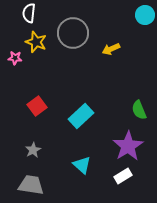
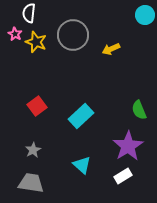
gray circle: moved 2 px down
pink star: moved 24 px up; rotated 24 degrees clockwise
gray trapezoid: moved 2 px up
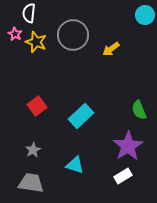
yellow arrow: rotated 12 degrees counterclockwise
cyan triangle: moved 7 px left; rotated 24 degrees counterclockwise
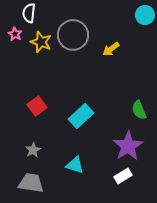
yellow star: moved 5 px right
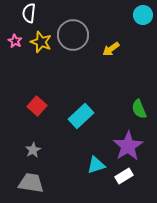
cyan circle: moved 2 px left
pink star: moved 7 px down
red square: rotated 12 degrees counterclockwise
green semicircle: moved 1 px up
cyan triangle: moved 21 px right; rotated 36 degrees counterclockwise
white rectangle: moved 1 px right
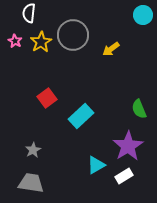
yellow star: rotated 20 degrees clockwise
red square: moved 10 px right, 8 px up; rotated 12 degrees clockwise
cyan triangle: rotated 12 degrees counterclockwise
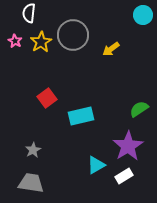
green semicircle: rotated 78 degrees clockwise
cyan rectangle: rotated 30 degrees clockwise
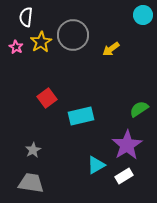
white semicircle: moved 3 px left, 4 px down
pink star: moved 1 px right, 6 px down
purple star: moved 1 px left, 1 px up
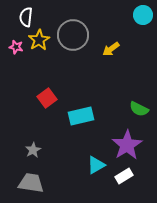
yellow star: moved 2 px left, 2 px up
pink star: rotated 16 degrees counterclockwise
green semicircle: rotated 120 degrees counterclockwise
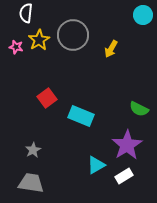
white semicircle: moved 4 px up
yellow arrow: rotated 24 degrees counterclockwise
cyan rectangle: rotated 35 degrees clockwise
